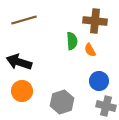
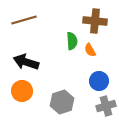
black arrow: moved 7 px right
gray cross: rotated 30 degrees counterclockwise
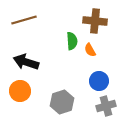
orange circle: moved 2 px left
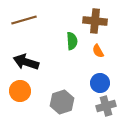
orange semicircle: moved 8 px right, 1 px down
blue circle: moved 1 px right, 2 px down
